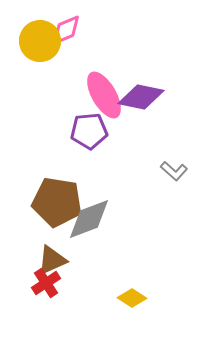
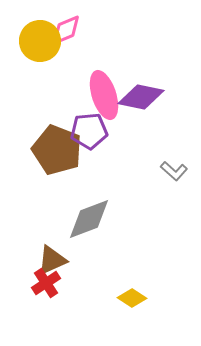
pink ellipse: rotated 12 degrees clockwise
brown pentagon: moved 52 px up; rotated 12 degrees clockwise
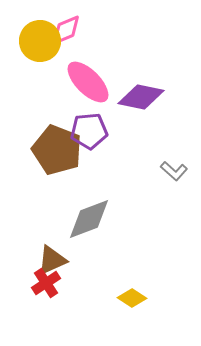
pink ellipse: moved 16 px left, 13 px up; rotated 27 degrees counterclockwise
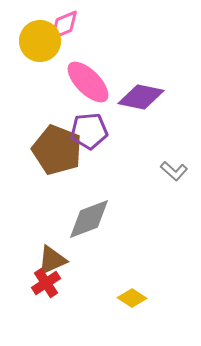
pink diamond: moved 2 px left, 5 px up
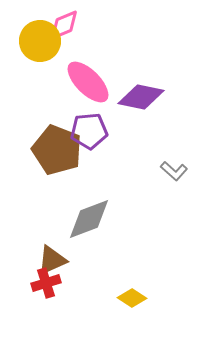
red cross: rotated 16 degrees clockwise
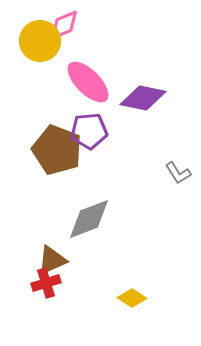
purple diamond: moved 2 px right, 1 px down
gray L-shape: moved 4 px right, 2 px down; rotated 16 degrees clockwise
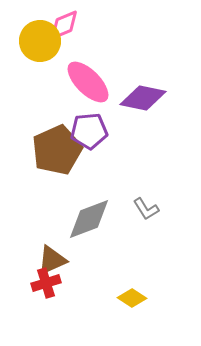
brown pentagon: rotated 27 degrees clockwise
gray L-shape: moved 32 px left, 36 px down
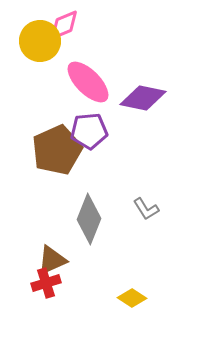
gray diamond: rotated 48 degrees counterclockwise
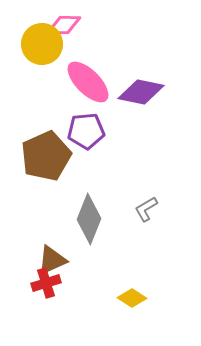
pink diamond: rotated 24 degrees clockwise
yellow circle: moved 2 px right, 3 px down
purple diamond: moved 2 px left, 6 px up
purple pentagon: moved 3 px left
brown pentagon: moved 11 px left, 6 px down
gray L-shape: rotated 92 degrees clockwise
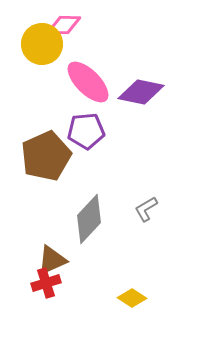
gray diamond: rotated 21 degrees clockwise
